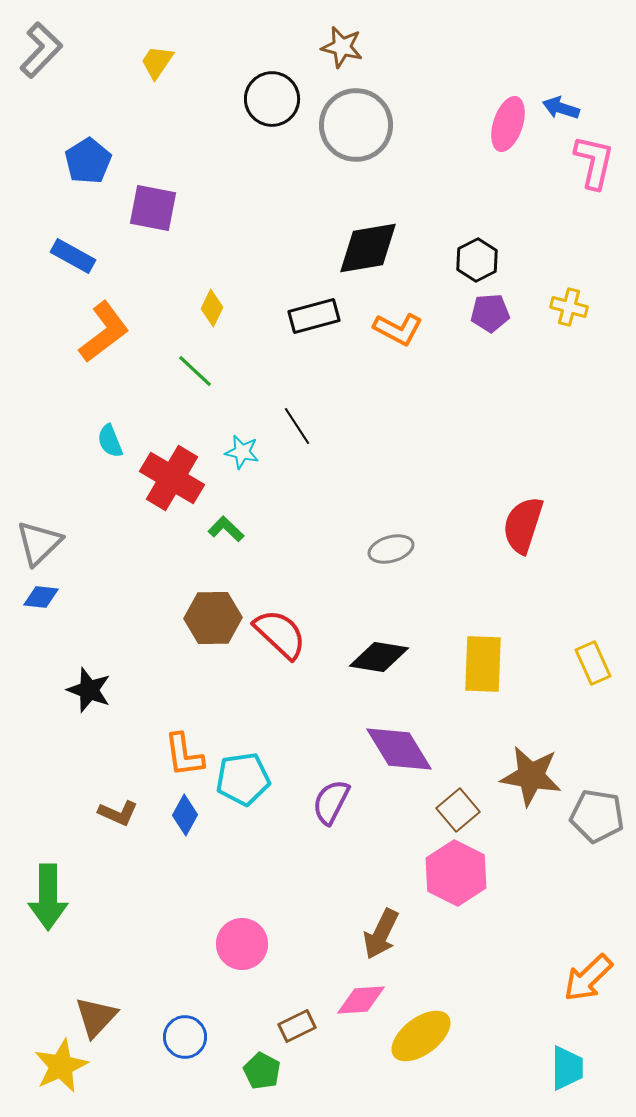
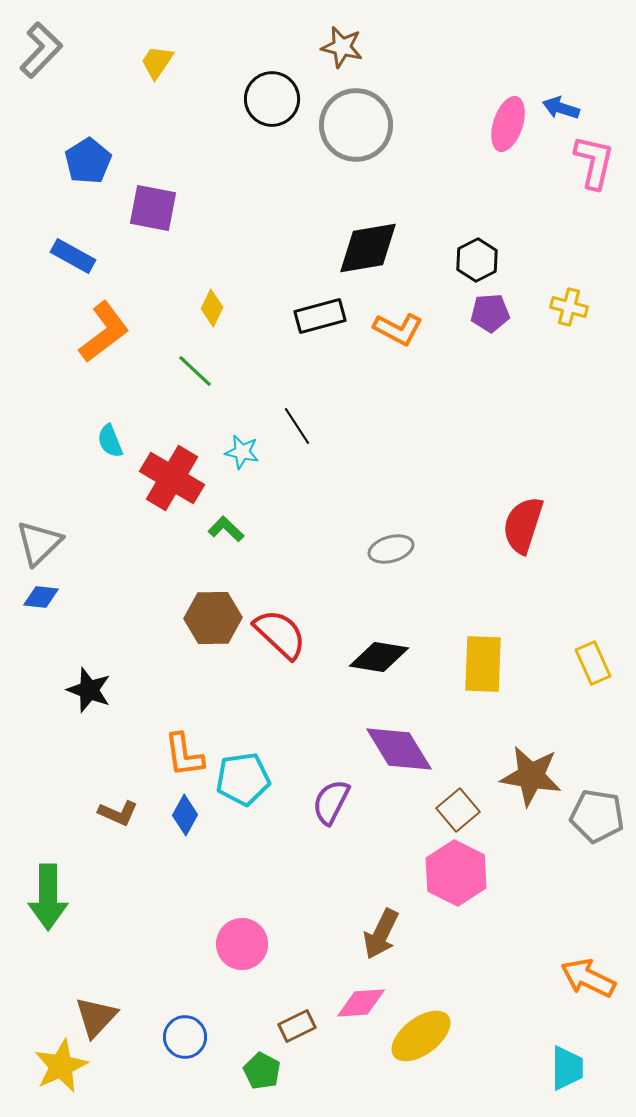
black rectangle at (314, 316): moved 6 px right
orange arrow at (588, 978): rotated 70 degrees clockwise
pink diamond at (361, 1000): moved 3 px down
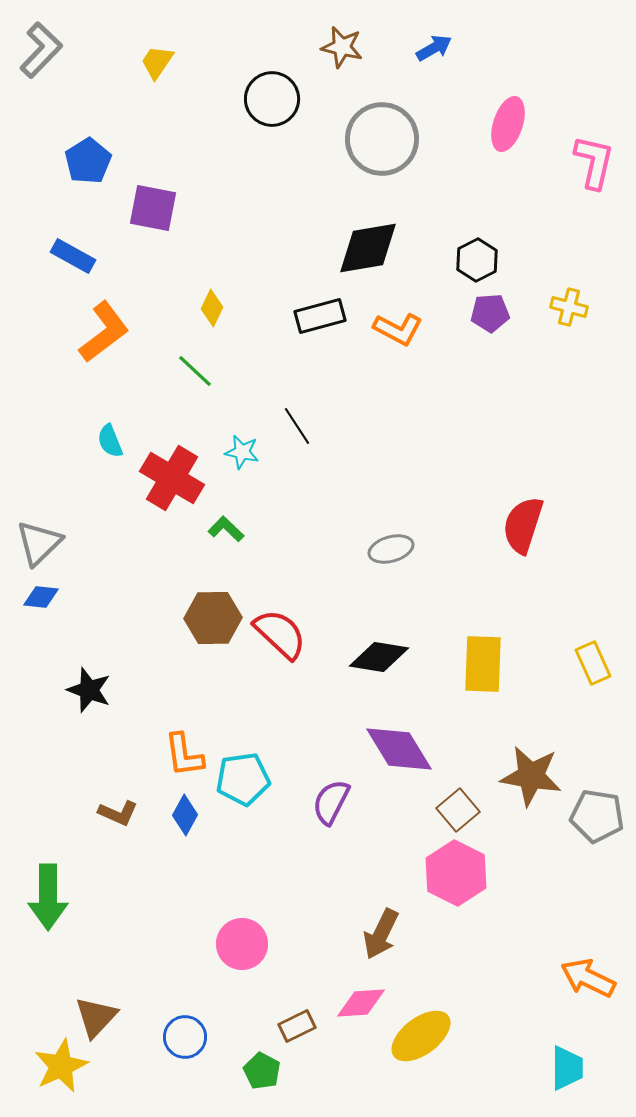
blue arrow at (561, 108): moved 127 px left, 60 px up; rotated 132 degrees clockwise
gray circle at (356, 125): moved 26 px right, 14 px down
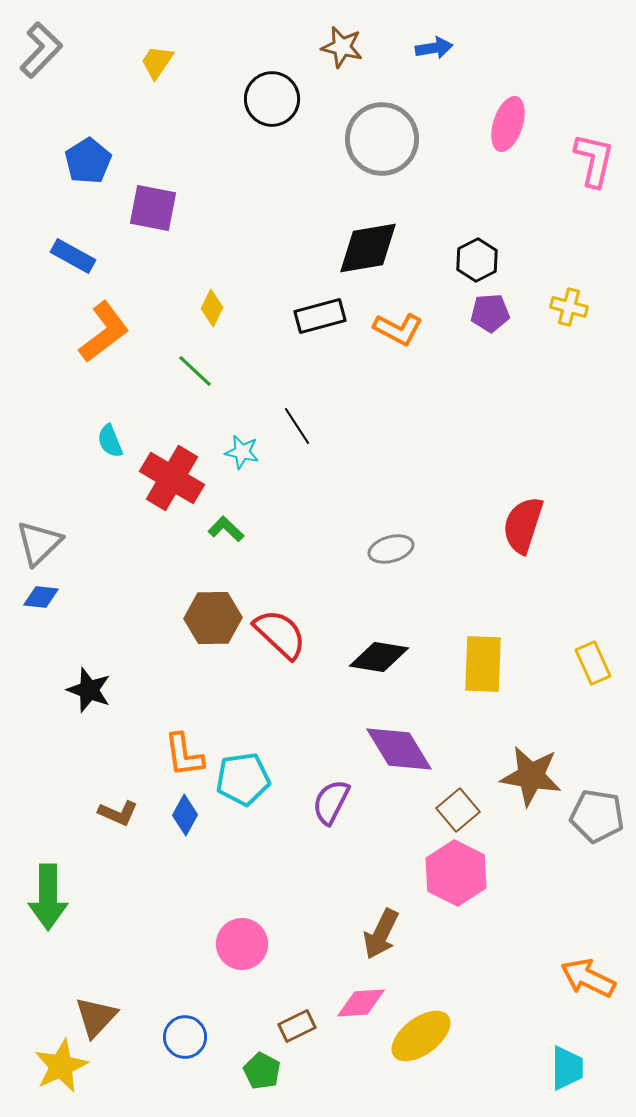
blue arrow at (434, 48): rotated 21 degrees clockwise
pink L-shape at (594, 162): moved 2 px up
